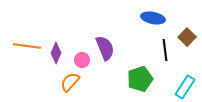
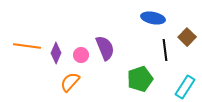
pink circle: moved 1 px left, 5 px up
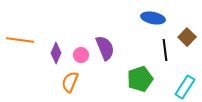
orange line: moved 7 px left, 6 px up
orange semicircle: rotated 20 degrees counterclockwise
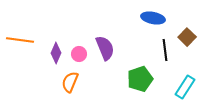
pink circle: moved 2 px left, 1 px up
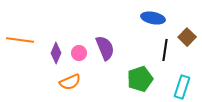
black line: rotated 15 degrees clockwise
pink circle: moved 1 px up
orange semicircle: rotated 135 degrees counterclockwise
cyan rectangle: moved 3 px left; rotated 15 degrees counterclockwise
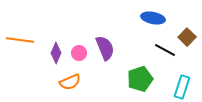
black line: rotated 70 degrees counterclockwise
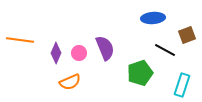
blue ellipse: rotated 15 degrees counterclockwise
brown square: moved 2 px up; rotated 24 degrees clockwise
green pentagon: moved 6 px up
cyan rectangle: moved 2 px up
